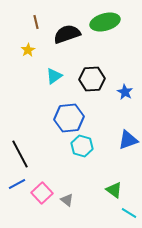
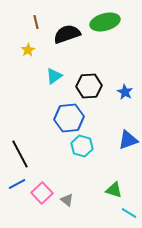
black hexagon: moved 3 px left, 7 px down
green triangle: rotated 18 degrees counterclockwise
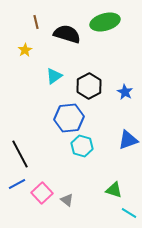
black semicircle: rotated 36 degrees clockwise
yellow star: moved 3 px left
black hexagon: rotated 25 degrees counterclockwise
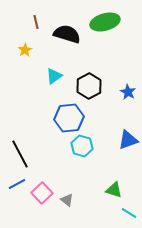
blue star: moved 3 px right
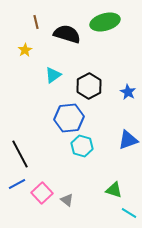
cyan triangle: moved 1 px left, 1 px up
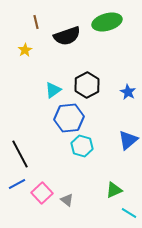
green ellipse: moved 2 px right
black semicircle: moved 2 px down; rotated 144 degrees clockwise
cyan triangle: moved 15 px down
black hexagon: moved 2 px left, 1 px up
blue triangle: rotated 20 degrees counterclockwise
green triangle: rotated 42 degrees counterclockwise
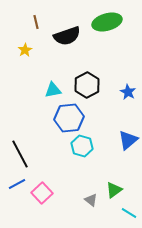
cyan triangle: rotated 24 degrees clockwise
green triangle: rotated 12 degrees counterclockwise
gray triangle: moved 24 px right
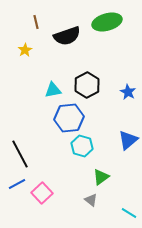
green triangle: moved 13 px left, 13 px up
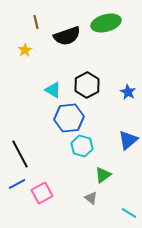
green ellipse: moved 1 px left, 1 px down
cyan triangle: rotated 42 degrees clockwise
green triangle: moved 2 px right, 2 px up
pink square: rotated 15 degrees clockwise
gray triangle: moved 2 px up
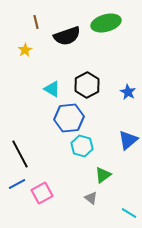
cyan triangle: moved 1 px left, 1 px up
